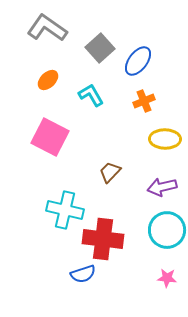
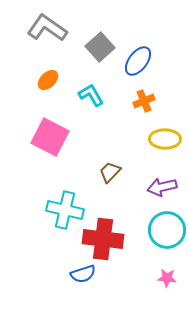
gray square: moved 1 px up
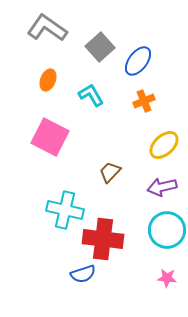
orange ellipse: rotated 25 degrees counterclockwise
yellow ellipse: moved 1 px left, 6 px down; rotated 44 degrees counterclockwise
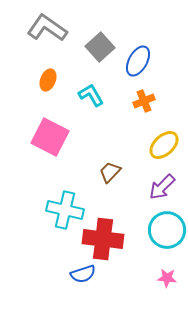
blue ellipse: rotated 8 degrees counterclockwise
purple arrow: rotated 32 degrees counterclockwise
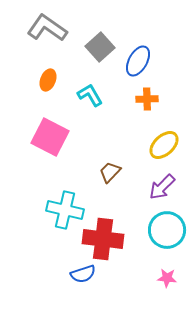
cyan L-shape: moved 1 px left
orange cross: moved 3 px right, 2 px up; rotated 20 degrees clockwise
